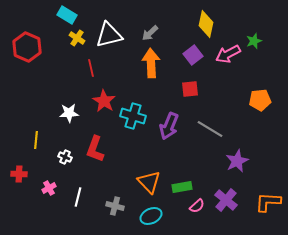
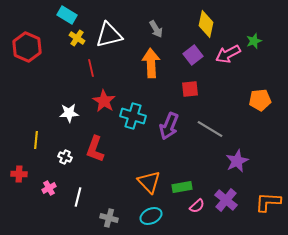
gray arrow: moved 6 px right, 4 px up; rotated 78 degrees counterclockwise
gray cross: moved 6 px left, 12 px down
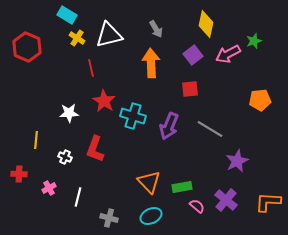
pink semicircle: rotated 98 degrees counterclockwise
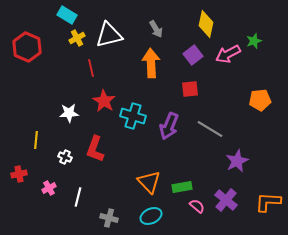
yellow cross: rotated 28 degrees clockwise
red cross: rotated 14 degrees counterclockwise
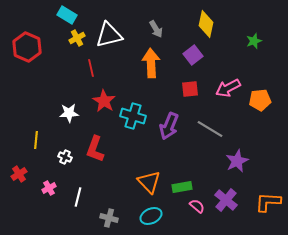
pink arrow: moved 34 px down
red cross: rotated 21 degrees counterclockwise
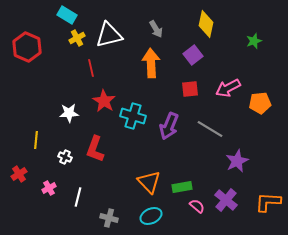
orange pentagon: moved 3 px down
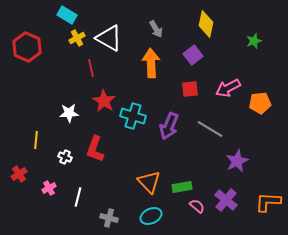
white triangle: moved 3 px down; rotated 44 degrees clockwise
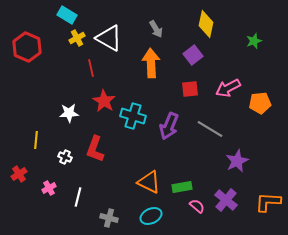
orange triangle: rotated 20 degrees counterclockwise
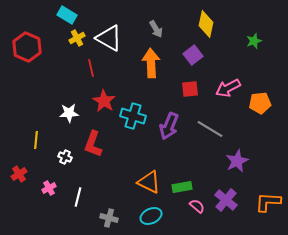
red L-shape: moved 2 px left, 5 px up
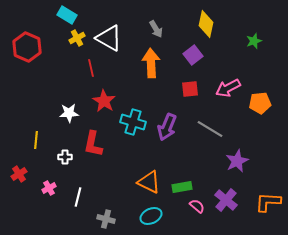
cyan cross: moved 6 px down
purple arrow: moved 2 px left, 1 px down
red L-shape: rotated 8 degrees counterclockwise
white cross: rotated 24 degrees counterclockwise
gray cross: moved 3 px left, 1 px down
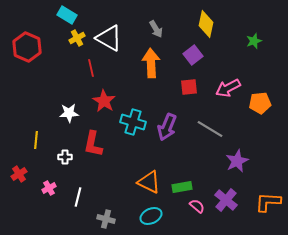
red square: moved 1 px left, 2 px up
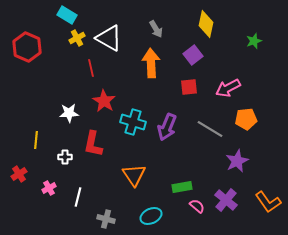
orange pentagon: moved 14 px left, 16 px down
orange triangle: moved 15 px left, 7 px up; rotated 30 degrees clockwise
orange L-shape: rotated 128 degrees counterclockwise
